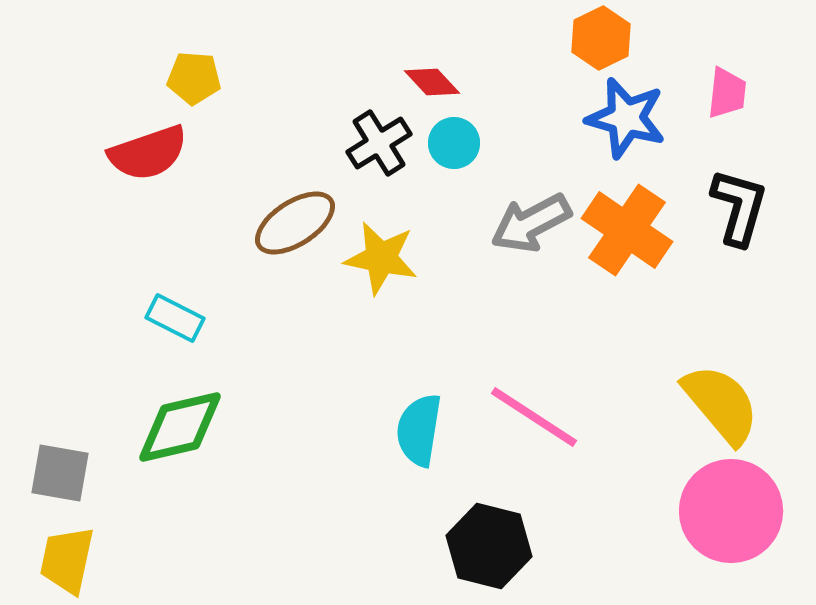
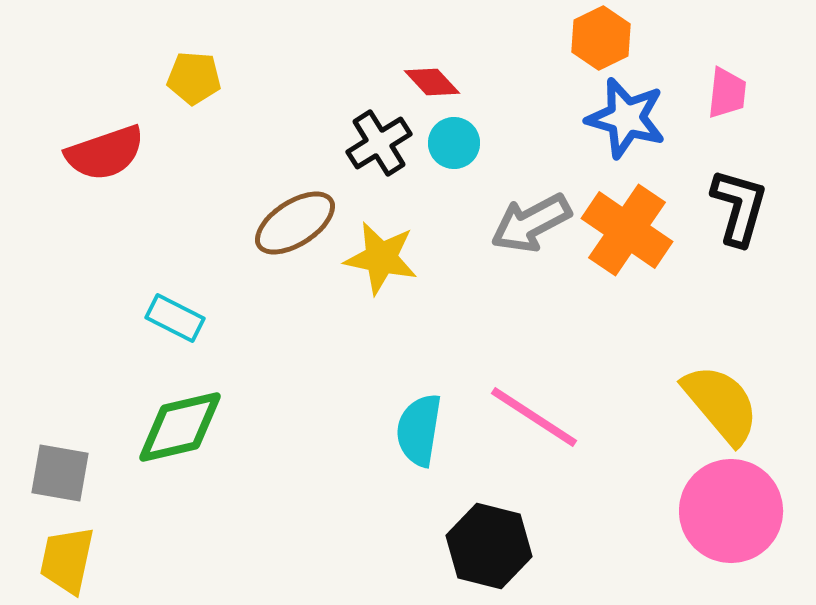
red semicircle: moved 43 px left
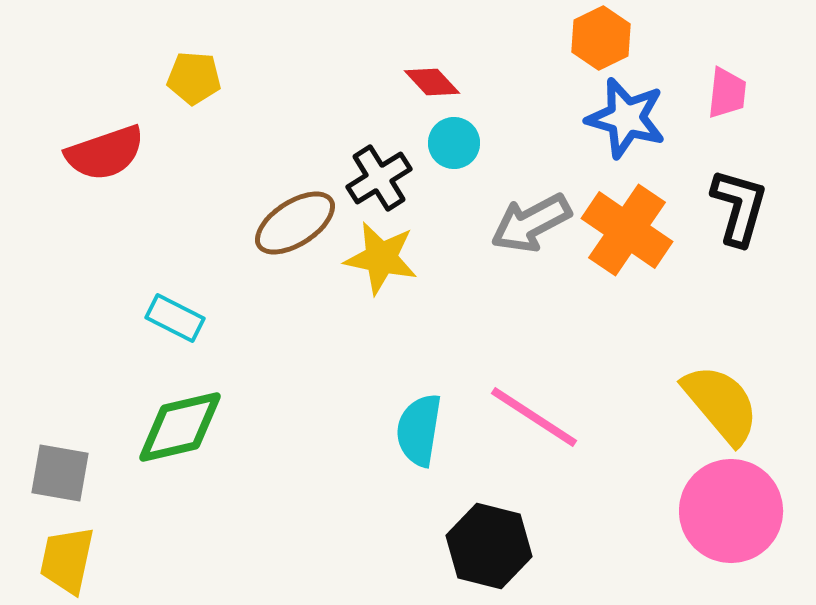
black cross: moved 35 px down
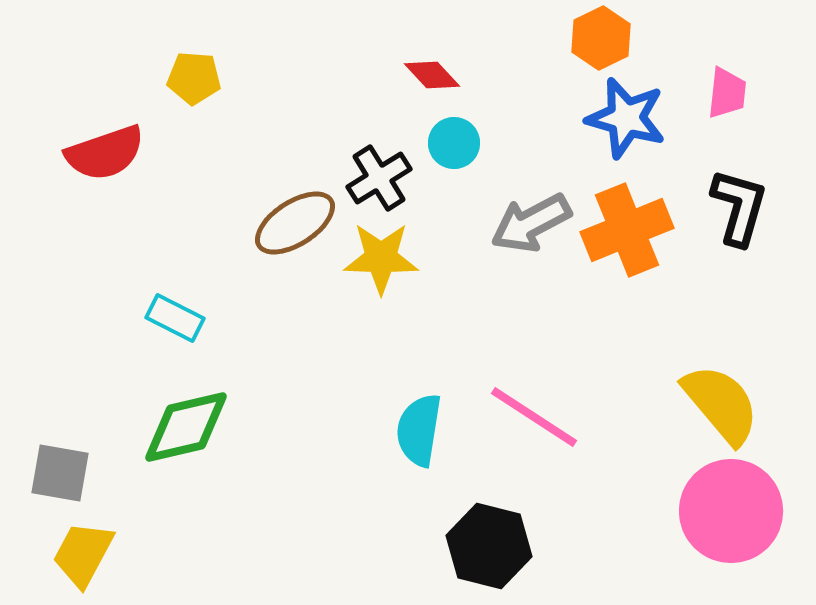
red diamond: moved 7 px up
orange cross: rotated 34 degrees clockwise
yellow star: rotated 10 degrees counterclockwise
green diamond: moved 6 px right
yellow trapezoid: moved 16 px right, 6 px up; rotated 16 degrees clockwise
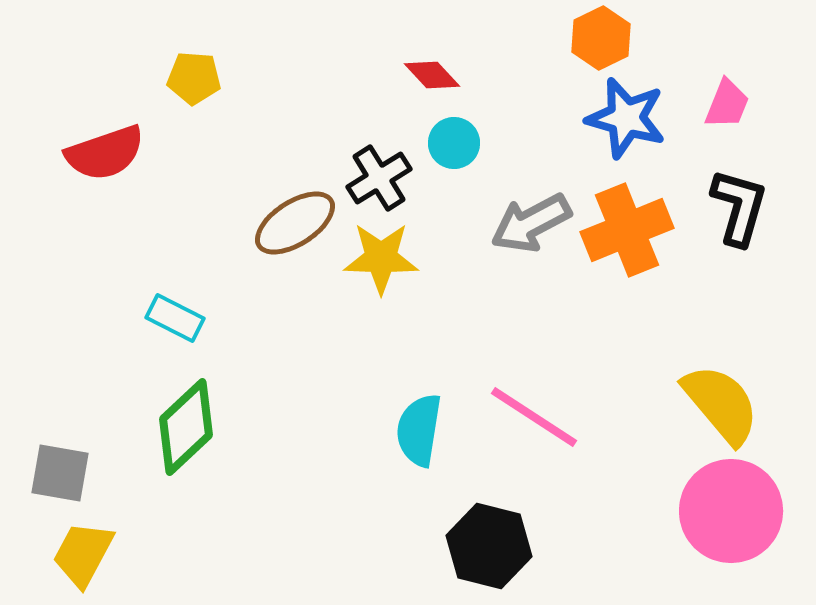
pink trapezoid: moved 11 px down; rotated 16 degrees clockwise
green diamond: rotated 30 degrees counterclockwise
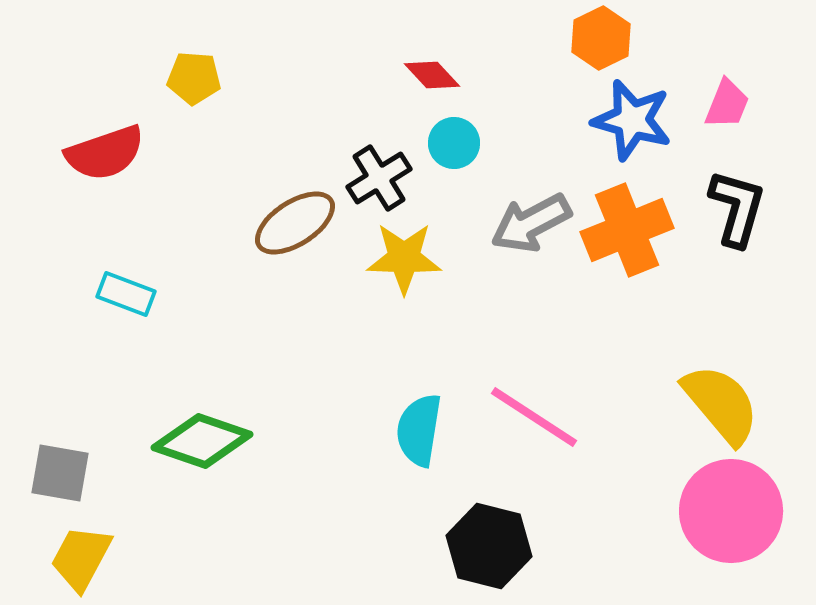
blue star: moved 6 px right, 2 px down
black L-shape: moved 2 px left, 1 px down
yellow star: moved 23 px right
cyan rectangle: moved 49 px left, 24 px up; rotated 6 degrees counterclockwise
green diamond: moved 16 px right, 14 px down; rotated 62 degrees clockwise
yellow trapezoid: moved 2 px left, 4 px down
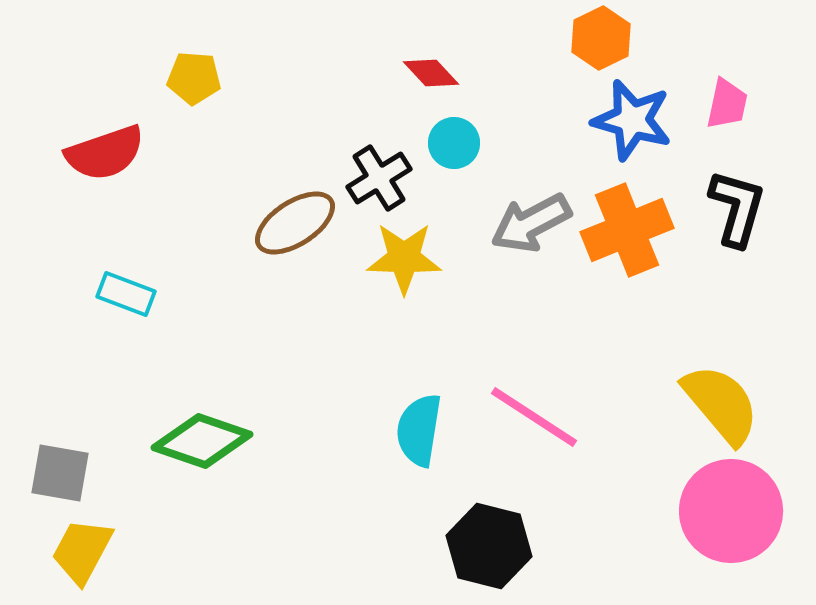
red diamond: moved 1 px left, 2 px up
pink trapezoid: rotated 10 degrees counterclockwise
yellow trapezoid: moved 1 px right, 7 px up
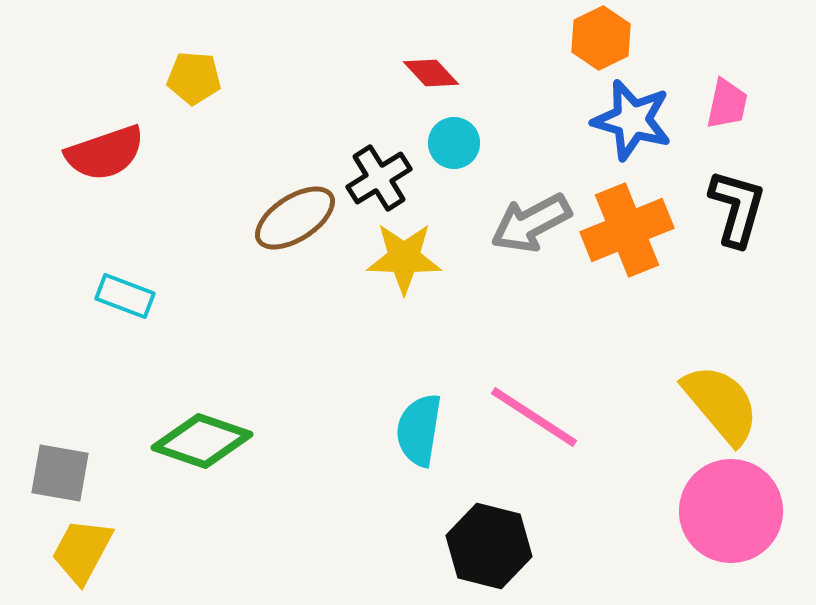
brown ellipse: moved 5 px up
cyan rectangle: moved 1 px left, 2 px down
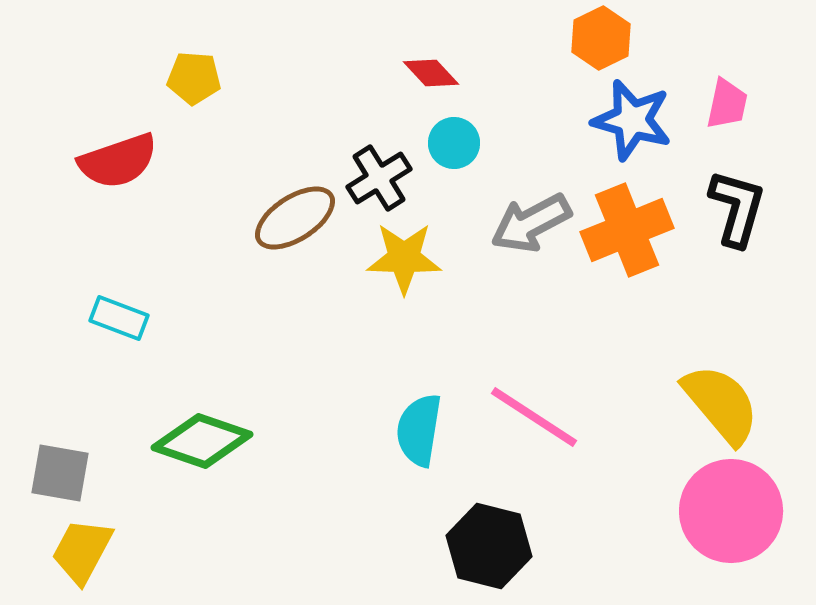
red semicircle: moved 13 px right, 8 px down
cyan rectangle: moved 6 px left, 22 px down
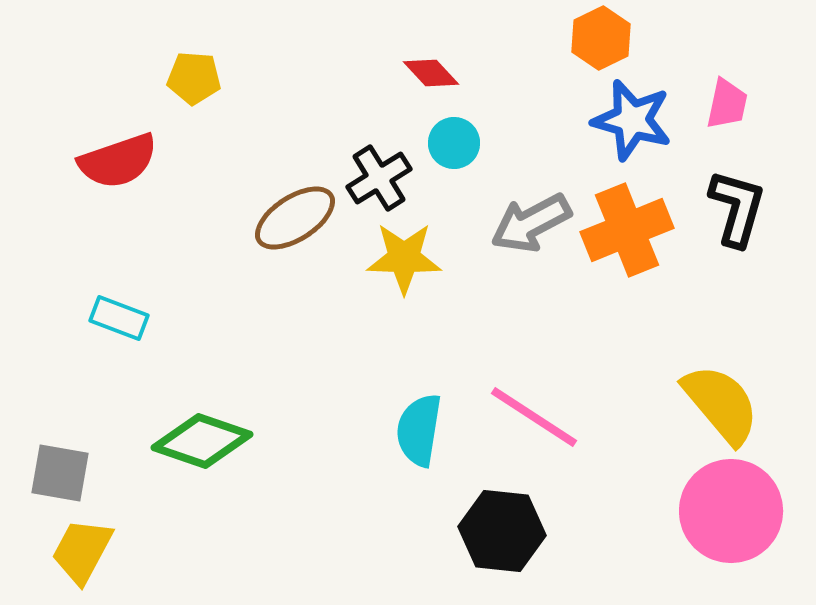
black hexagon: moved 13 px right, 15 px up; rotated 8 degrees counterclockwise
